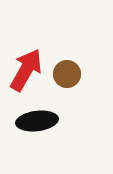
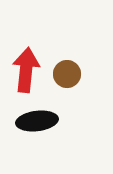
red arrow: rotated 24 degrees counterclockwise
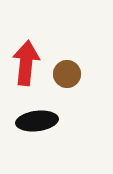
red arrow: moved 7 px up
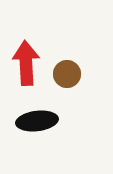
red arrow: rotated 9 degrees counterclockwise
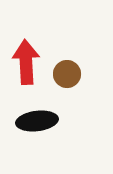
red arrow: moved 1 px up
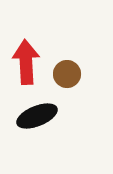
black ellipse: moved 5 px up; rotated 15 degrees counterclockwise
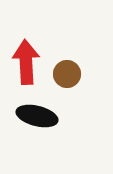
black ellipse: rotated 36 degrees clockwise
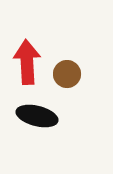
red arrow: moved 1 px right
